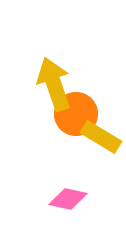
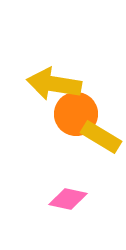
yellow arrow: rotated 62 degrees counterclockwise
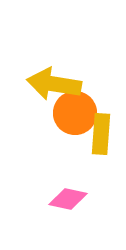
orange circle: moved 1 px left, 1 px up
yellow rectangle: moved 3 px up; rotated 63 degrees clockwise
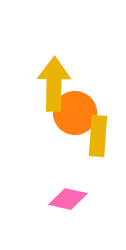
yellow arrow: rotated 82 degrees clockwise
yellow rectangle: moved 3 px left, 2 px down
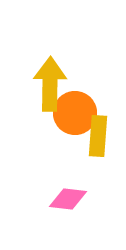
yellow arrow: moved 4 px left
pink diamond: rotated 6 degrees counterclockwise
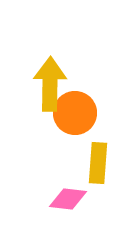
yellow rectangle: moved 27 px down
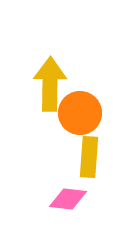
orange circle: moved 5 px right
yellow rectangle: moved 9 px left, 6 px up
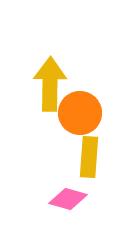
pink diamond: rotated 9 degrees clockwise
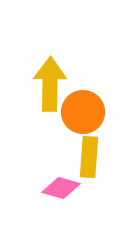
orange circle: moved 3 px right, 1 px up
pink diamond: moved 7 px left, 11 px up
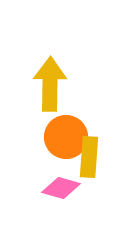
orange circle: moved 17 px left, 25 px down
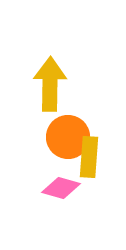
orange circle: moved 2 px right
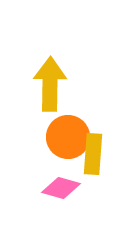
yellow rectangle: moved 4 px right, 3 px up
